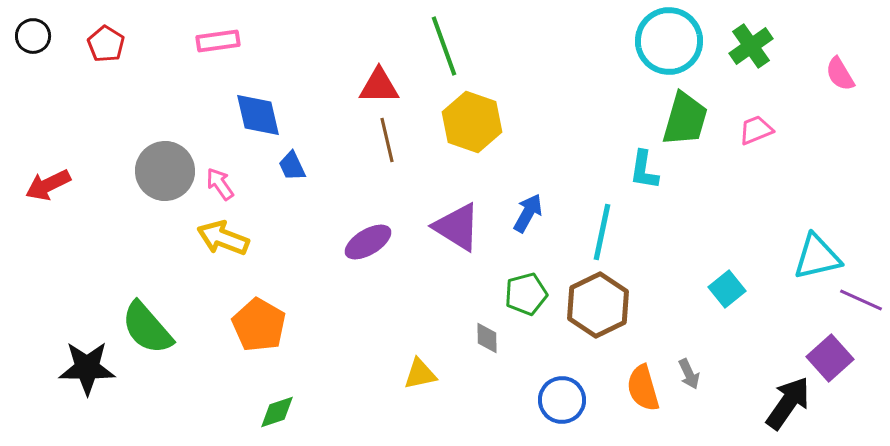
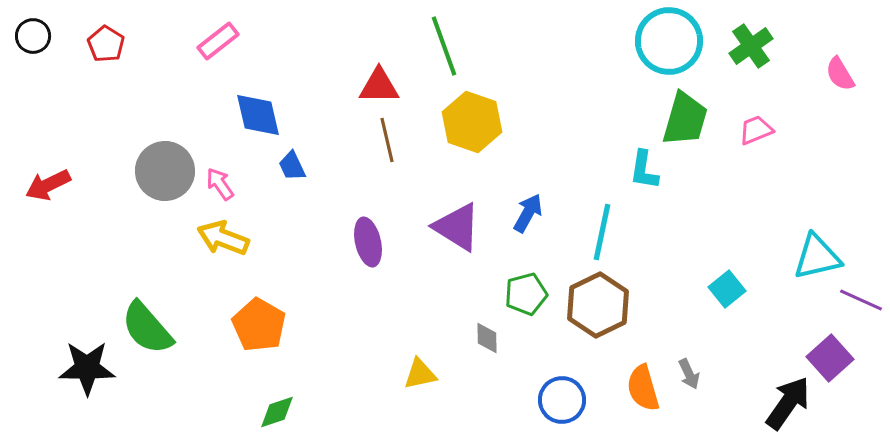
pink rectangle: rotated 30 degrees counterclockwise
purple ellipse: rotated 72 degrees counterclockwise
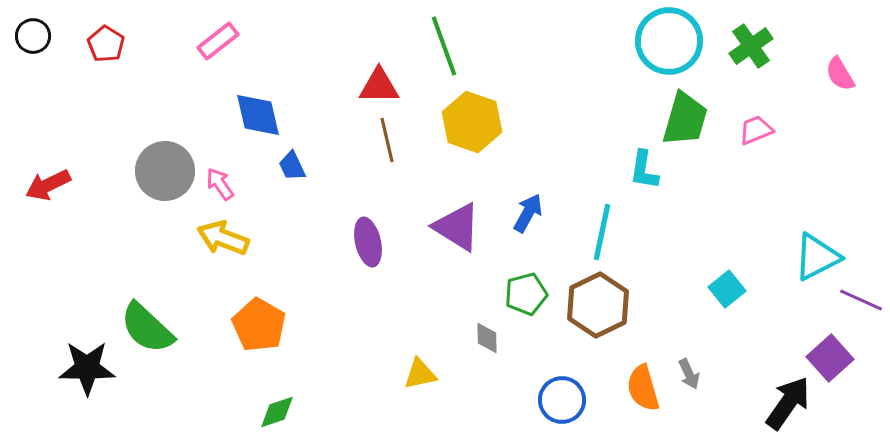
cyan triangle: rotated 14 degrees counterclockwise
green semicircle: rotated 6 degrees counterclockwise
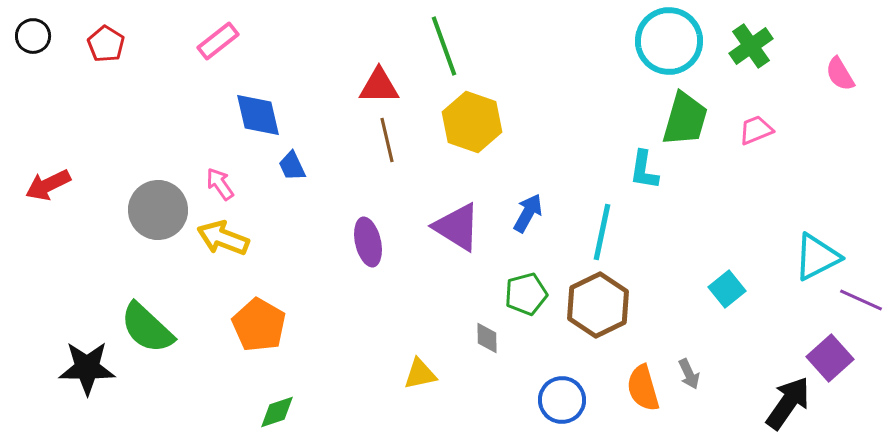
gray circle: moved 7 px left, 39 px down
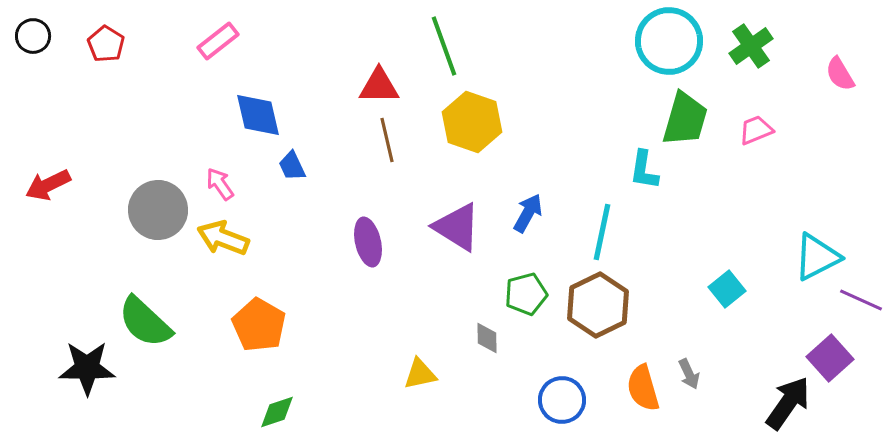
green semicircle: moved 2 px left, 6 px up
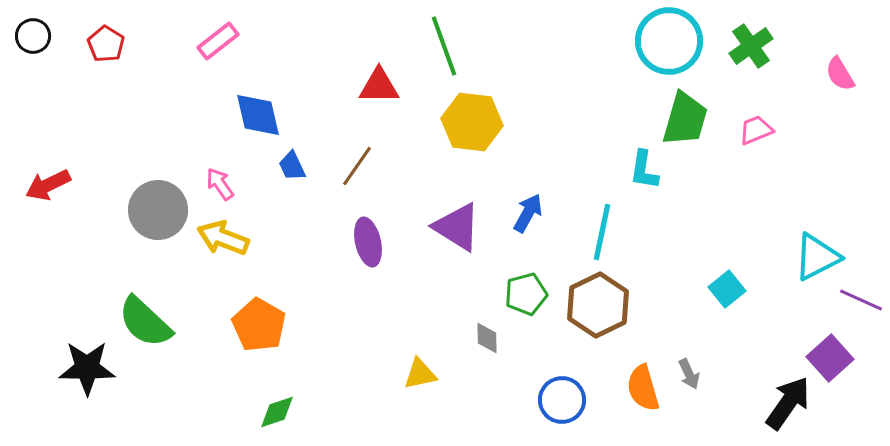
yellow hexagon: rotated 12 degrees counterclockwise
brown line: moved 30 px left, 26 px down; rotated 48 degrees clockwise
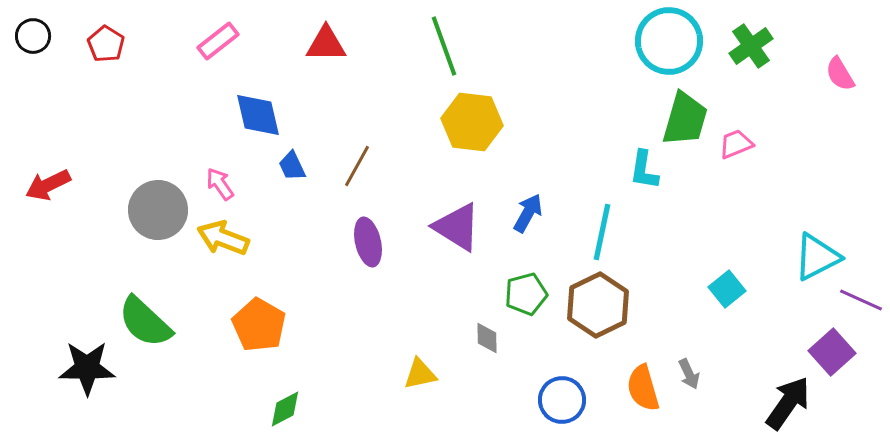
red triangle: moved 53 px left, 42 px up
pink trapezoid: moved 20 px left, 14 px down
brown line: rotated 6 degrees counterclockwise
purple square: moved 2 px right, 6 px up
green diamond: moved 8 px right, 3 px up; rotated 9 degrees counterclockwise
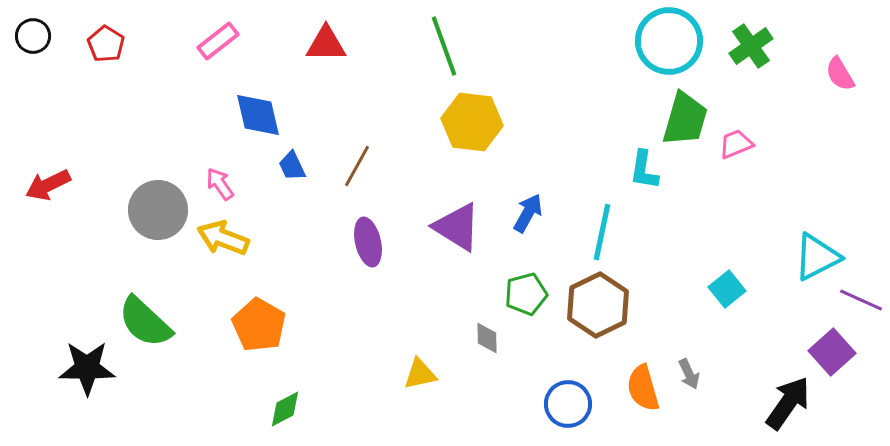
blue circle: moved 6 px right, 4 px down
